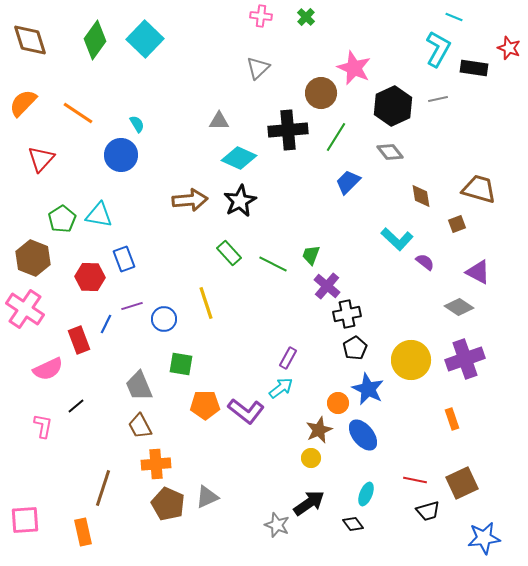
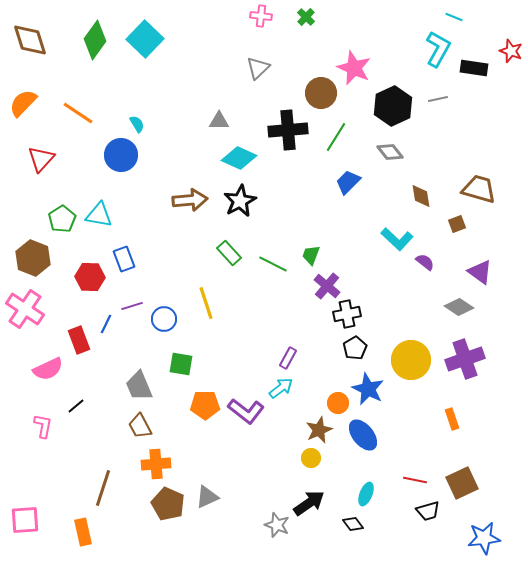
red star at (509, 48): moved 2 px right, 3 px down
purple triangle at (478, 272): moved 2 px right; rotated 8 degrees clockwise
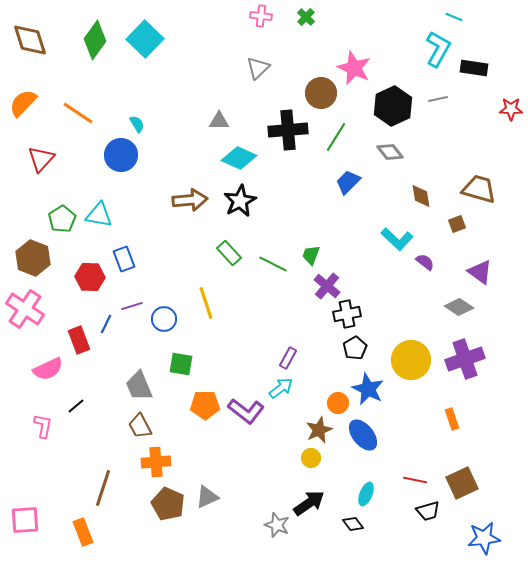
red star at (511, 51): moved 58 px down; rotated 20 degrees counterclockwise
orange cross at (156, 464): moved 2 px up
orange rectangle at (83, 532): rotated 8 degrees counterclockwise
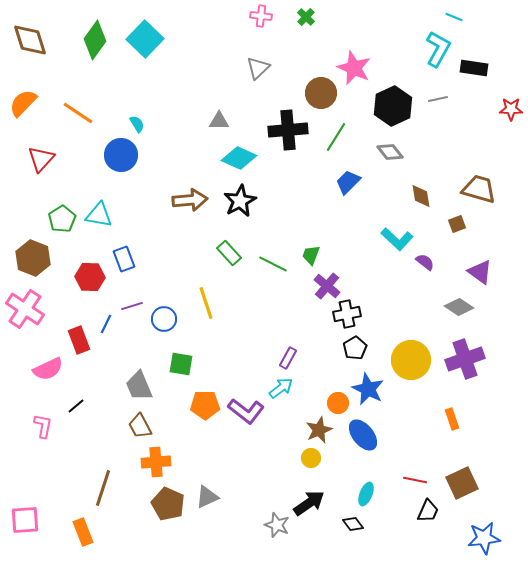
black trapezoid at (428, 511): rotated 50 degrees counterclockwise
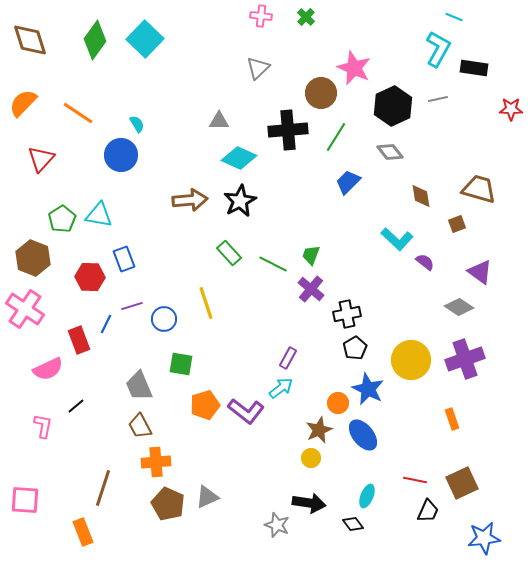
purple cross at (327, 286): moved 16 px left, 3 px down
orange pentagon at (205, 405): rotated 16 degrees counterclockwise
cyan ellipse at (366, 494): moved 1 px right, 2 px down
black arrow at (309, 503): rotated 44 degrees clockwise
pink square at (25, 520): moved 20 px up; rotated 8 degrees clockwise
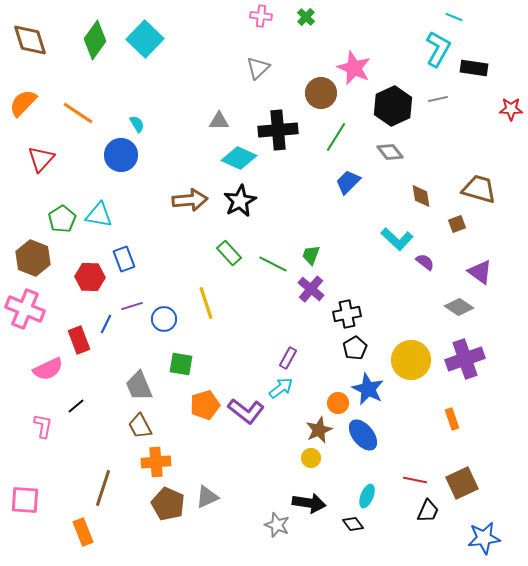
black cross at (288, 130): moved 10 px left
pink cross at (25, 309): rotated 12 degrees counterclockwise
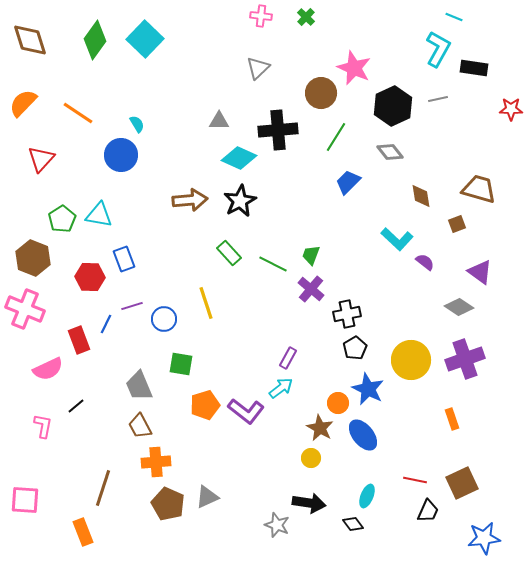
brown star at (319, 430): moved 1 px right, 2 px up; rotated 20 degrees counterclockwise
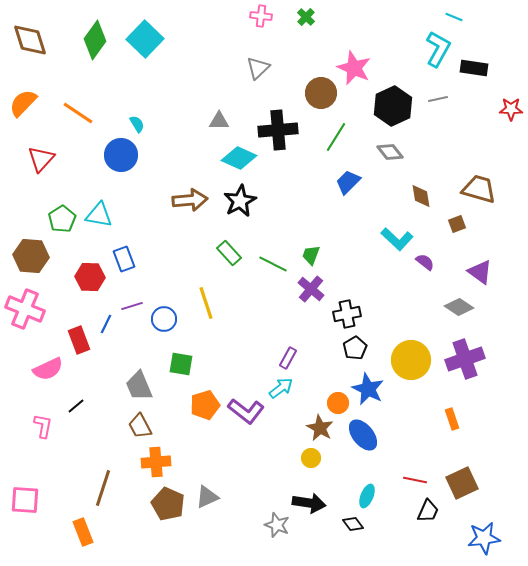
brown hexagon at (33, 258): moved 2 px left, 2 px up; rotated 16 degrees counterclockwise
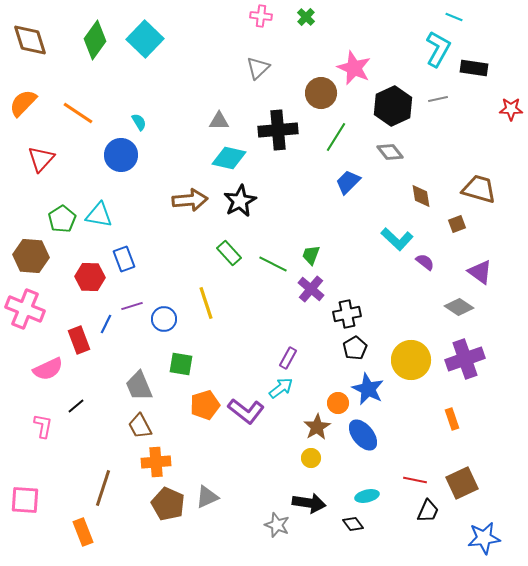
cyan semicircle at (137, 124): moved 2 px right, 2 px up
cyan diamond at (239, 158): moved 10 px left; rotated 12 degrees counterclockwise
brown star at (320, 428): moved 3 px left, 1 px up; rotated 12 degrees clockwise
cyan ellipse at (367, 496): rotated 55 degrees clockwise
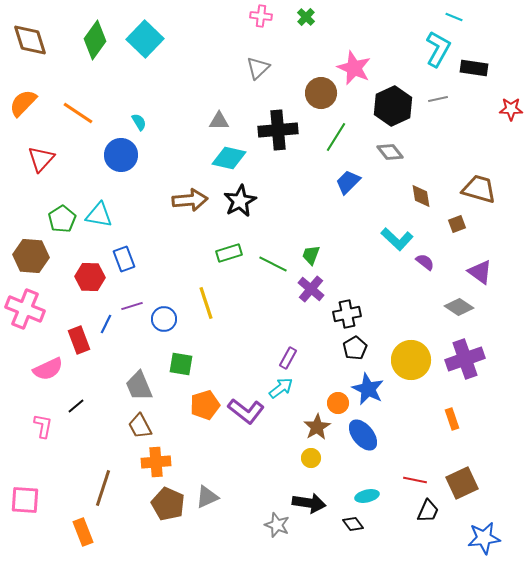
green rectangle at (229, 253): rotated 65 degrees counterclockwise
